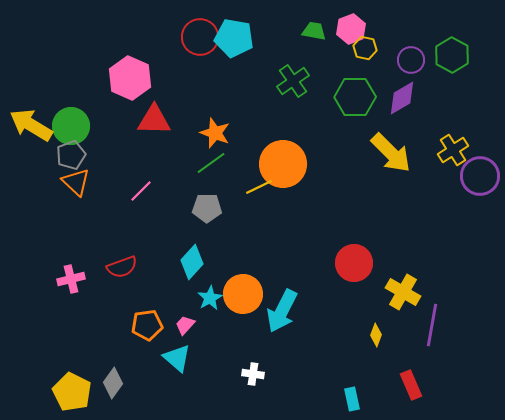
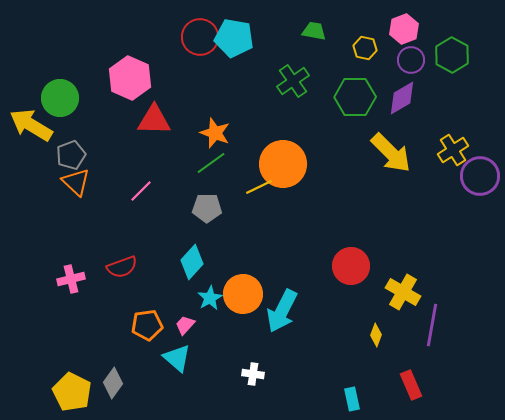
pink hexagon at (351, 29): moved 53 px right
green circle at (71, 126): moved 11 px left, 28 px up
red circle at (354, 263): moved 3 px left, 3 px down
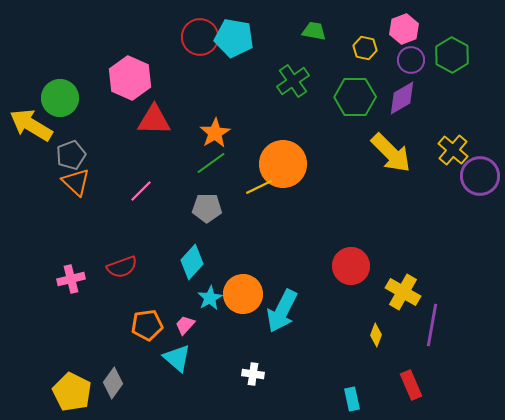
orange star at (215, 133): rotated 20 degrees clockwise
yellow cross at (453, 150): rotated 16 degrees counterclockwise
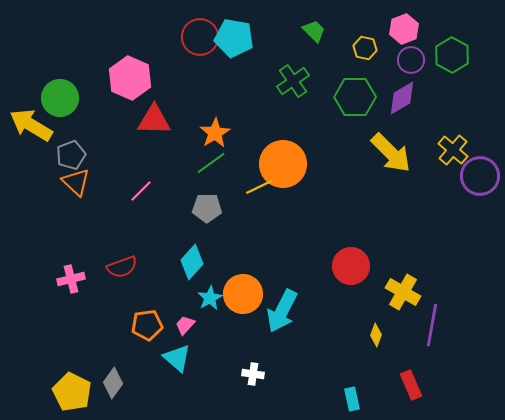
green trapezoid at (314, 31): rotated 35 degrees clockwise
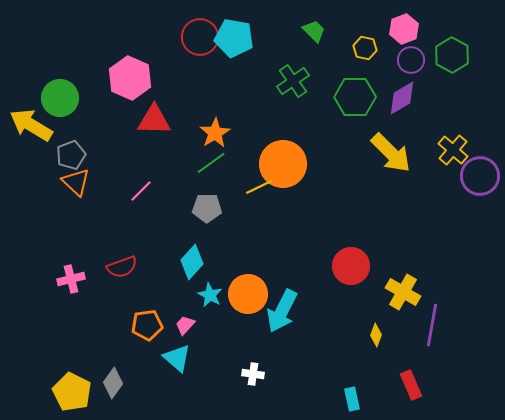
orange circle at (243, 294): moved 5 px right
cyan star at (210, 298): moved 3 px up; rotated 15 degrees counterclockwise
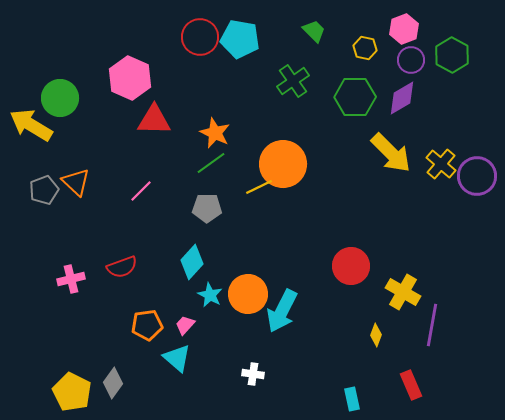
cyan pentagon at (234, 38): moved 6 px right, 1 px down
orange star at (215, 133): rotated 16 degrees counterclockwise
yellow cross at (453, 150): moved 12 px left, 14 px down
gray pentagon at (71, 155): moved 27 px left, 35 px down
purple circle at (480, 176): moved 3 px left
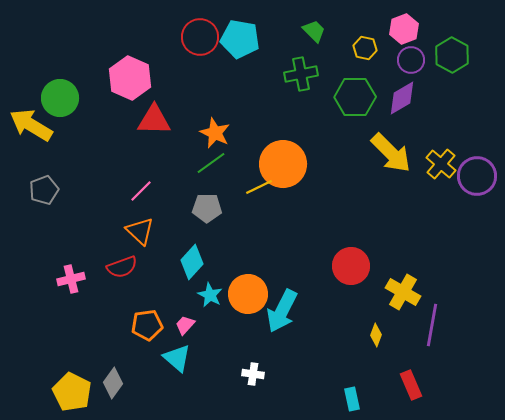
green cross at (293, 81): moved 8 px right, 7 px up; rotated 24 degrees clockwise
orange triangle at (76, 182): moved 64 px right, 49 px down
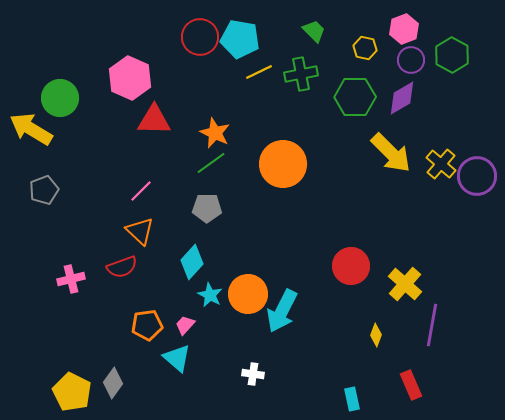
yellow arrow at (31, 125): moved 4 px down
yellow line at (259, 187): moved 115 px up
yellow cross at (403, 292): moved 2 px right, 8 px up; rotated 12 degrees clockwise
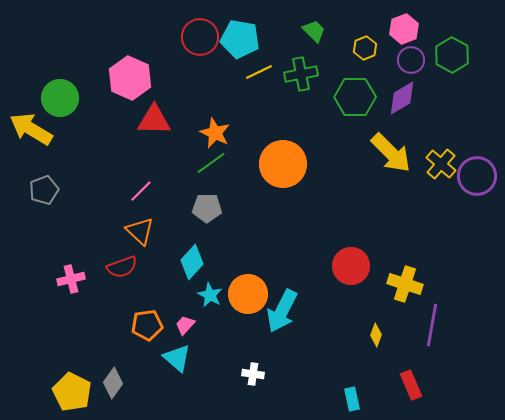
yellow hexagon at (365, 48): rotated 25 degrees clockwise
yellow cross at (405, 284): rotated 24 degrees counterclockwise
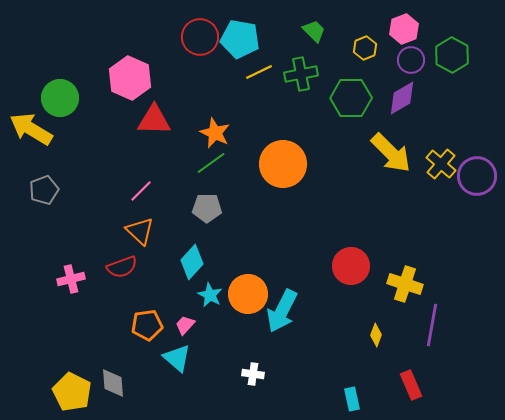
green hexagon at (355, 97): moved 4 px left, 1 px down
gray diamond at (113, 383): rotated 40 degrees counterclockwise
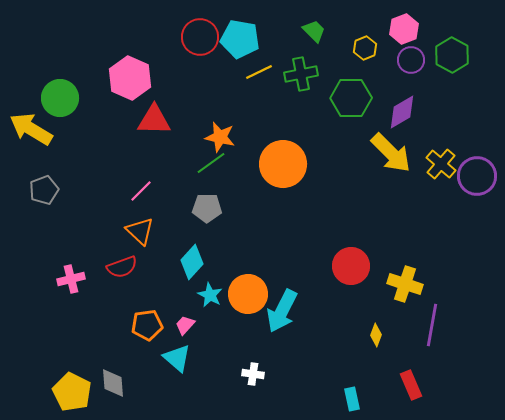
purple diamond at (402, 98): moved 14 px down
orange star at (215, 133): moved 5 px right, 4 px down; rotated 12 degrees counterclockwise
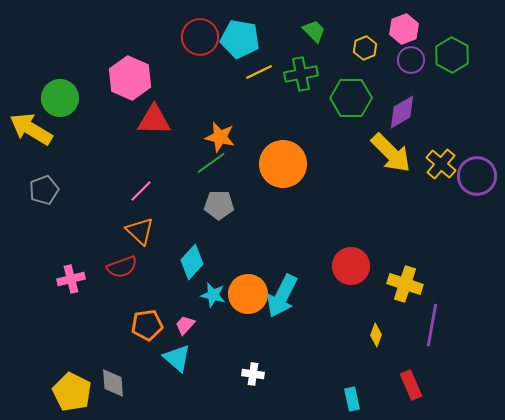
gray pentagon at (207, 208): moved 12 px right, 3 px up
cyan star at (210, 295): moved 3 px right; rotated 15 degrees counterclockwise
cyan arrow at (282, 311): moved 15 px up
